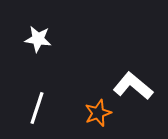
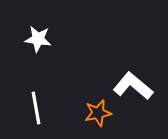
white line: moved 1 px left; rotated 28 degrees counterclockwise
orange star: rotated 8 degrees clockwise
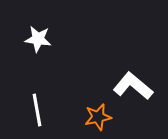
white line: moved 1 px right, 2 px down
orange star: moved 4 px down
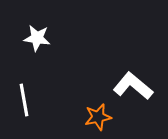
white star: moved 1 px left, 1 px up
white line: moved 13 px left, 10 px up
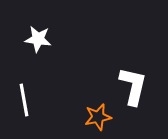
white star: moved 1 px right, 1 px down
white L-shape: rotated 63 degrees clockwise
